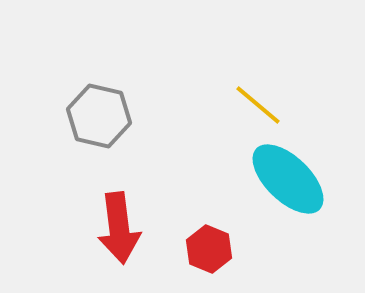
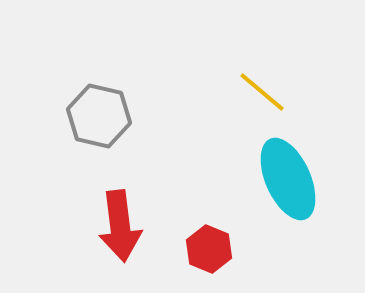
yellow line: moved 4 px right, 13 px up
cyan ellipse: rotated 22 degrees clockwise
red arrow: moved 1 px right, 2 px up
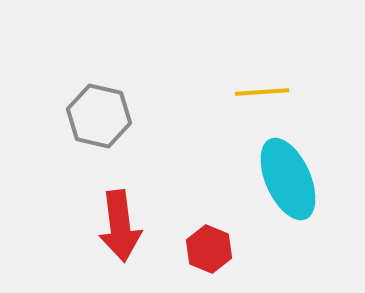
yellow line: rotated 44 degrees counterclockwise
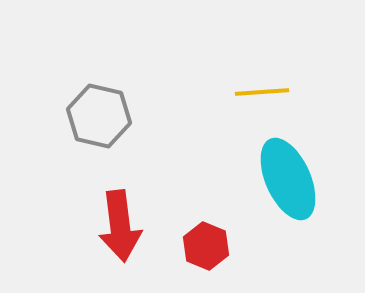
red hexagon: moved 3 px left, 3 px up
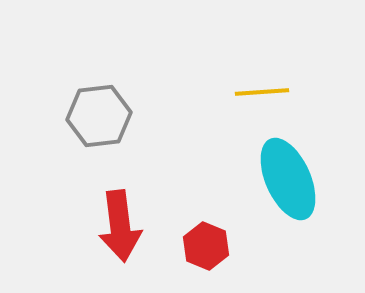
gray hexagon: rotated 20 degrees counterclockwise
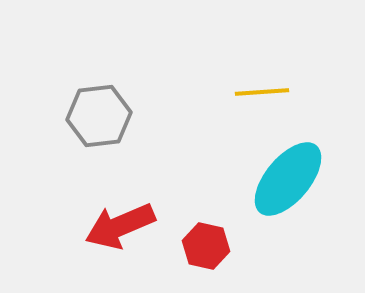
cyan ellipse: rotated 64 degrees clockwise
red arrow: rotated 74 degrees clockwise
red hexagon: rotated 9 degrees counterclockwise
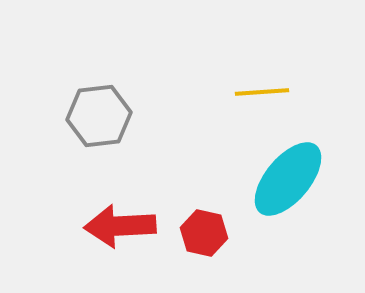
red arrow: rotated 20 degrees clockwise
red hexagon: moved 2 px left, 13 px up
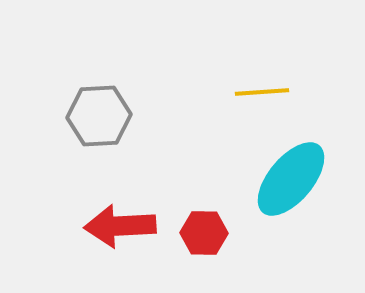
gray hexagon: rotated 4 degrees clockwise
cyan ellipse: moved 3 px right
red hexagon: rotated 12 degrees counterclockwise
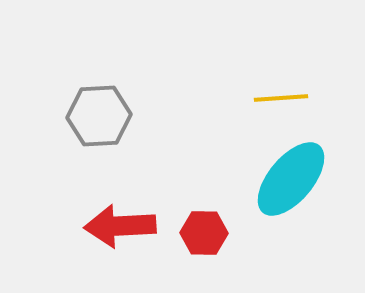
yellow line: moved 19 px right, 6 px down
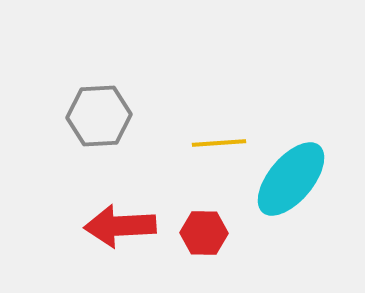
yellow line: moved 62 px left, 45 px down
